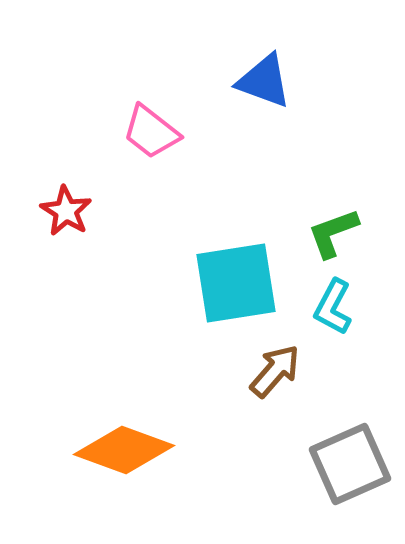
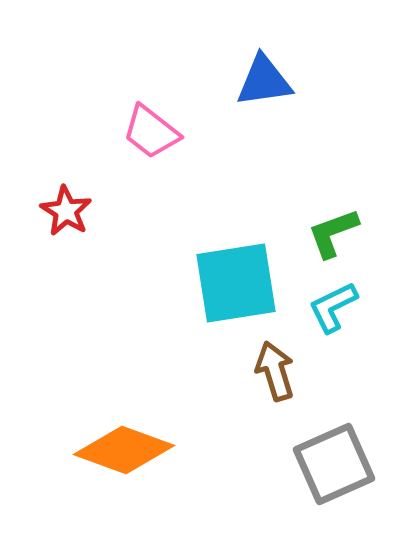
blue triangle: rotated 28 degrees counterclockwise
cyan L-shape: rotated 36 degrees clockwise
brown arrow: rotated 58 degrees counterclockwise
gray square: moved 16 px left
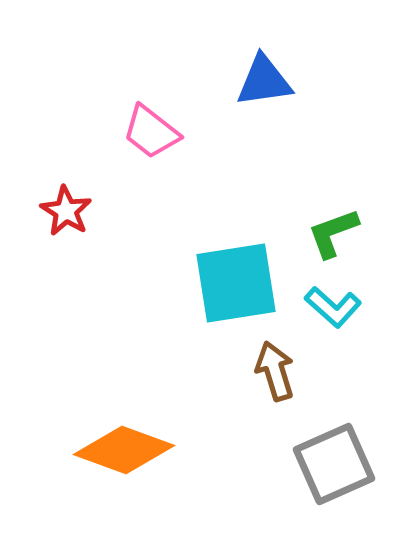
cyan L-shape: rotated 112 degrees counterclockwise
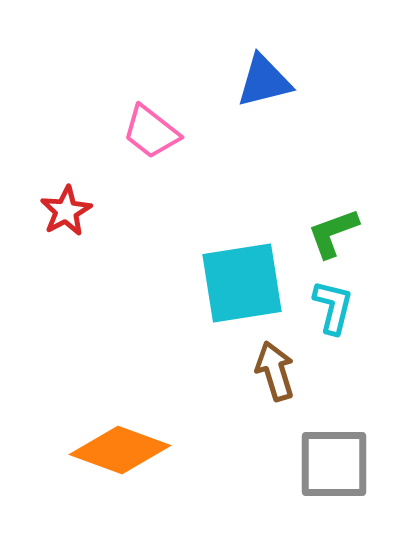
blue triangle: rotated 6 degrees counterclockwise
red star: rotated 12 degrees clockwise
cyan square: moved 6 px right
cyan L-shape: rotated 118 degrees counterclockwise
orange diamond: moved 4 px left
gray square: rotated 24 degrees clockwise
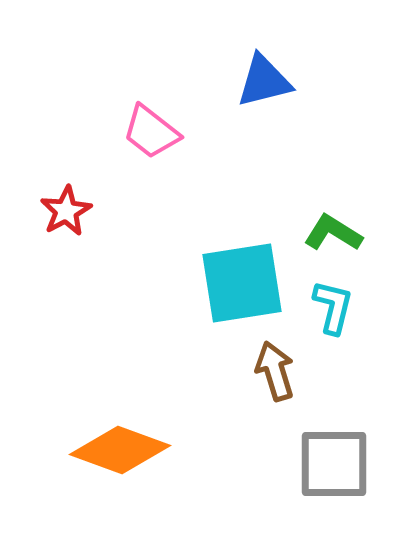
green L-shape: rotated 52 degrees clockwise
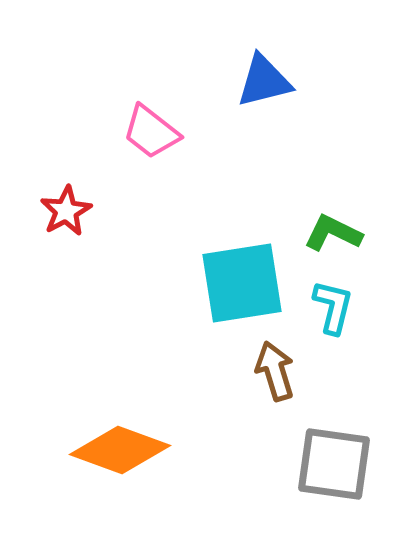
green L-shape: rotated 6 degrees counterclockwise
gray square: rotated 8 degrees clockwise
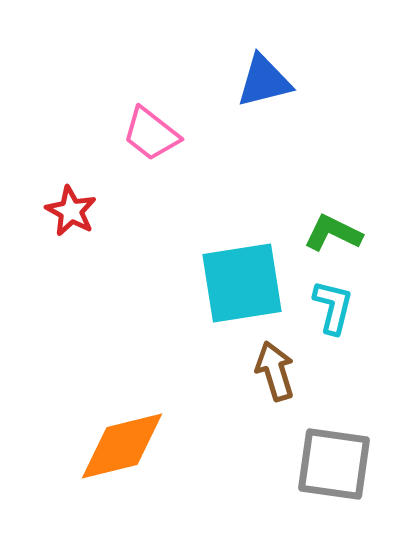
pink trapezoid: moved 2 px down
red star: moved 5 px right; rotated 15 degrees counterclockwise
orange diamond: moved 2 px right, 4 px up; rotated 34 degrees counterclockwise
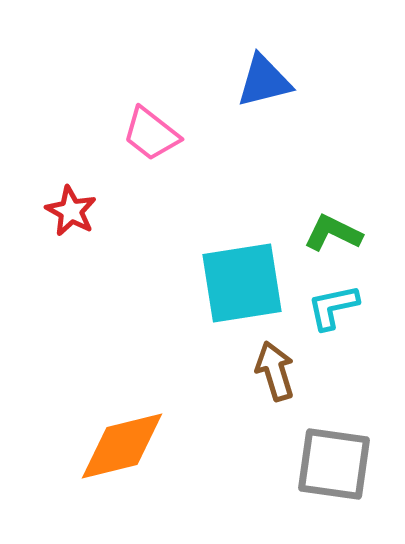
cyan L-shape: rotated 116 degrees counterclockwise
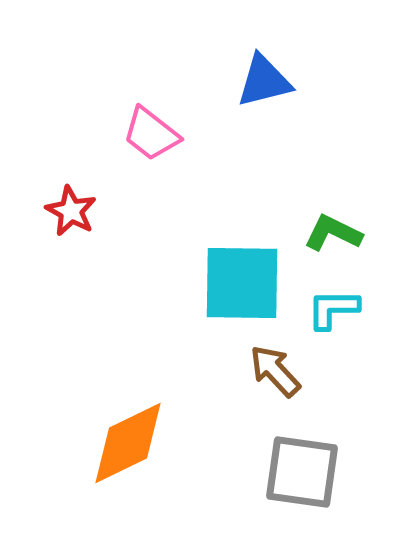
cyan square: rotated 10 degrees clockwise
cyan L-shape: moved 2 px down; rotated 12 degrees clockwise
brown arrow: rotated 26 degrees counterclockwise
orange diamond: moved 6 px right, 3 px up; rotated 12 degrees counterclockwise
gray square: moved 32 px left, 8 px down
